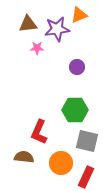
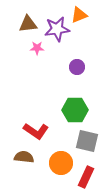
red L-shape: moved 3 px left, 1 px up; rotated 80 degrees counterclockwise
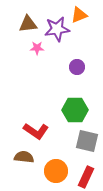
orange circle: moved 5 px left, 8 px down
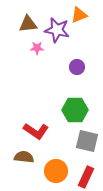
purple star: moved 1 px down; rotated 20 degrees clockwise
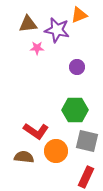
orange circle: moved 20 px up
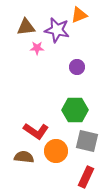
brown triangle: moved 2 px left, 3 px down
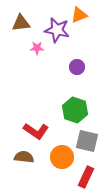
brown triangle: moved 5 px left, 4 px up
green hexagon: rotated 20 degrees clockwise
orange circle: moved 6 px right, 6 px down
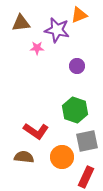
purple circle: moved 1 px up
gray square: rotated 25 degrees counterclockwise
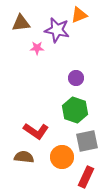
purple circle: moved 1 px left, 12 px down
